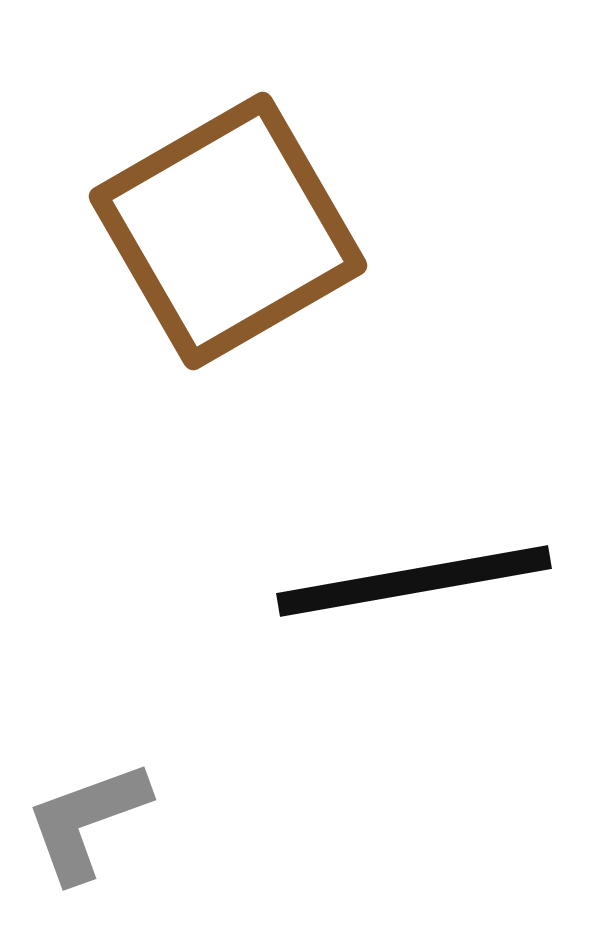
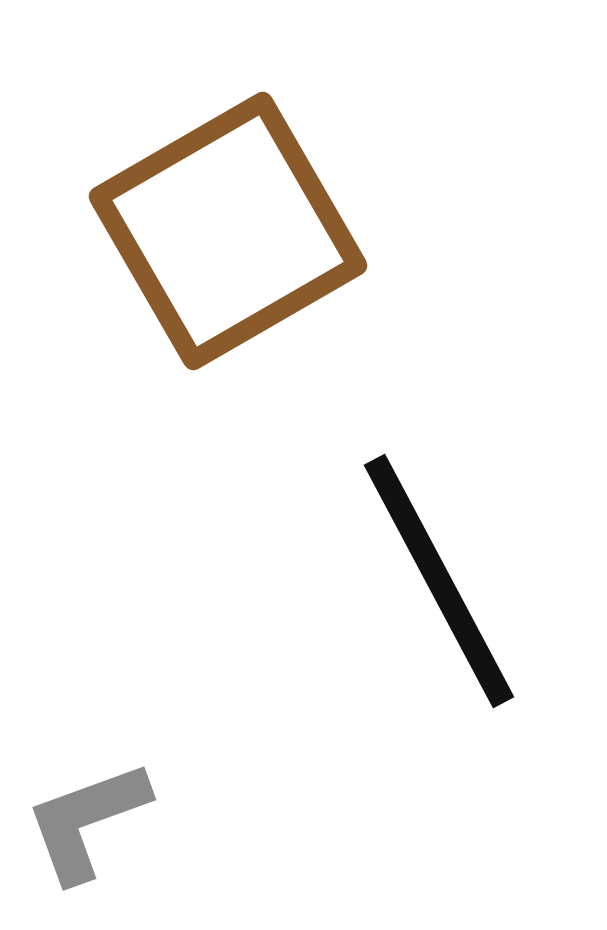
black line: moved 25 px right; rotated 72 degrees clockwise
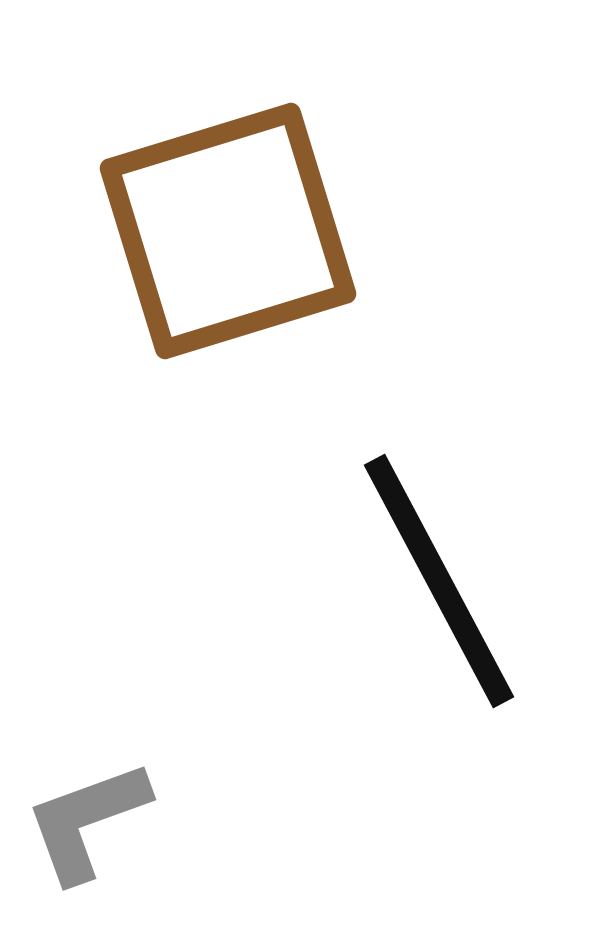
brown square: rotated 13 degrees clockwise
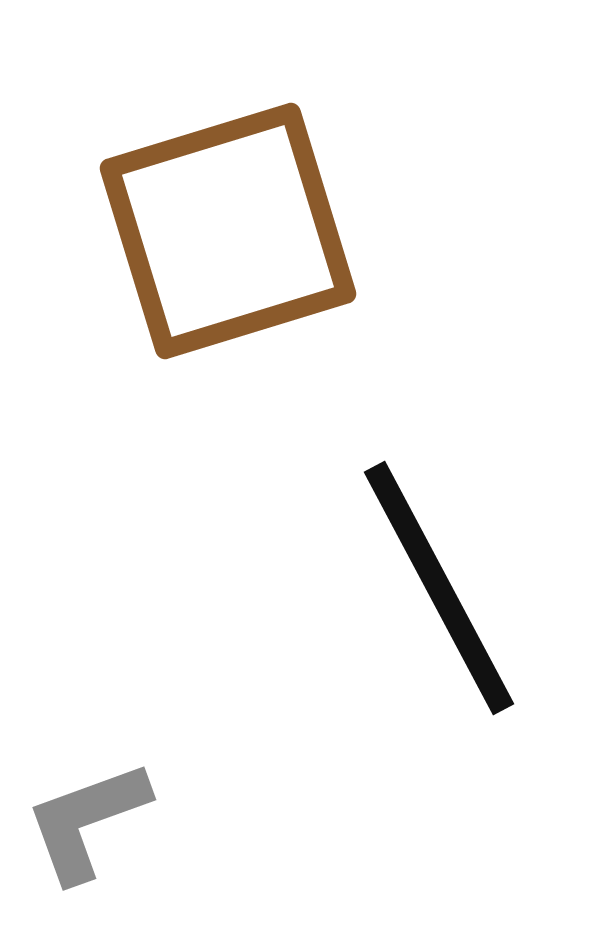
black line: moved 7 px down
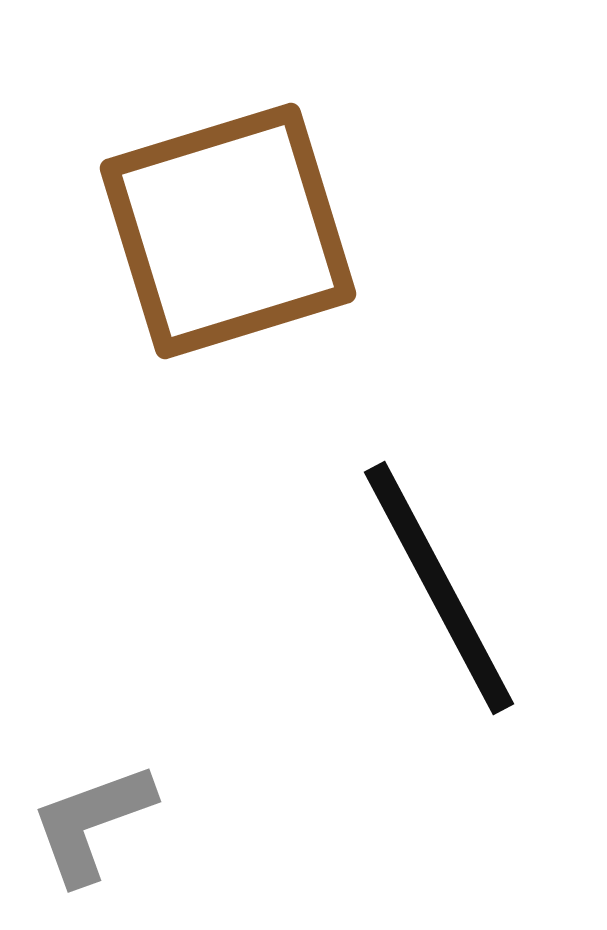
gray L-shape: moved 5 px right, 2 px down
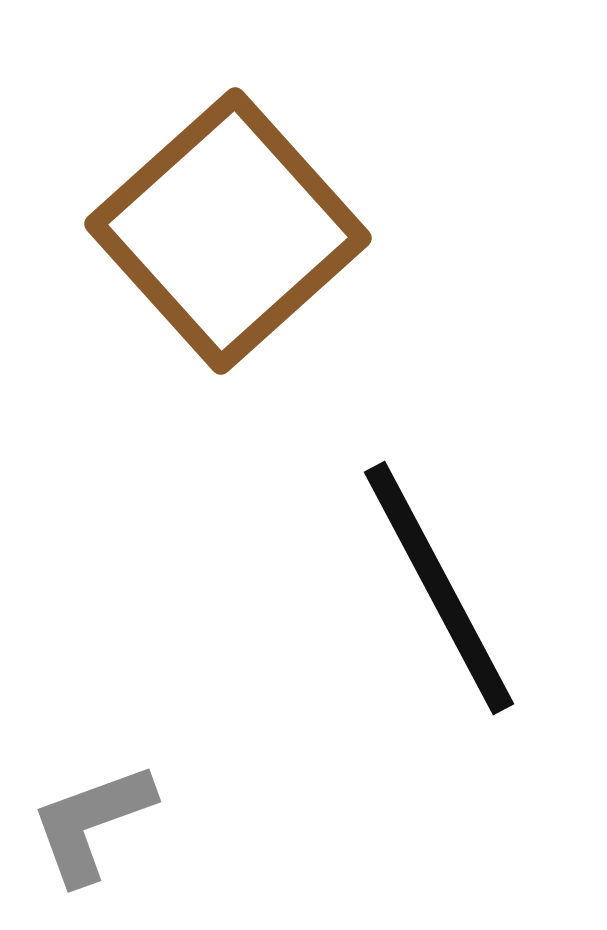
brown square: rotated 25 degrees counterclockwise
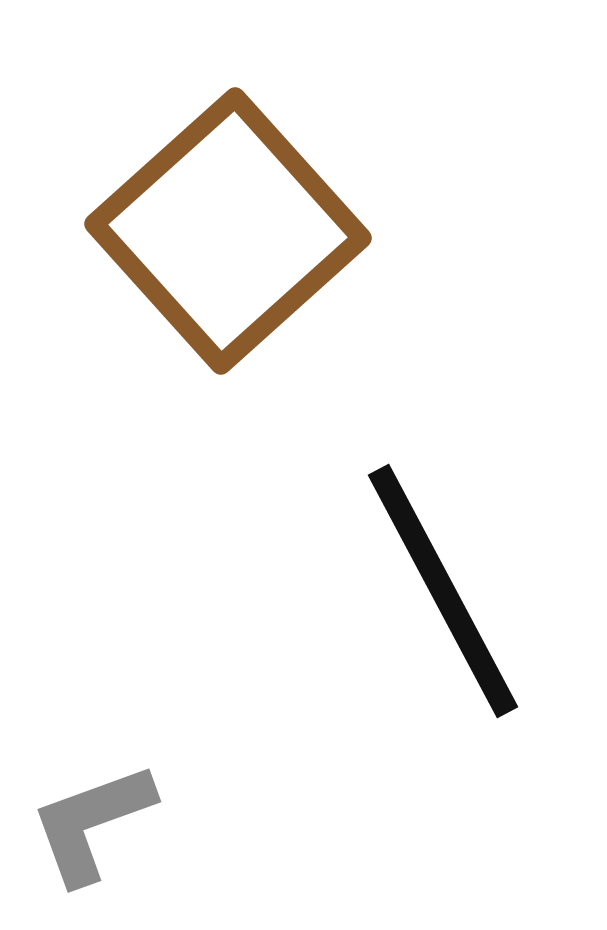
black line: moved 4 px right, 3 px down
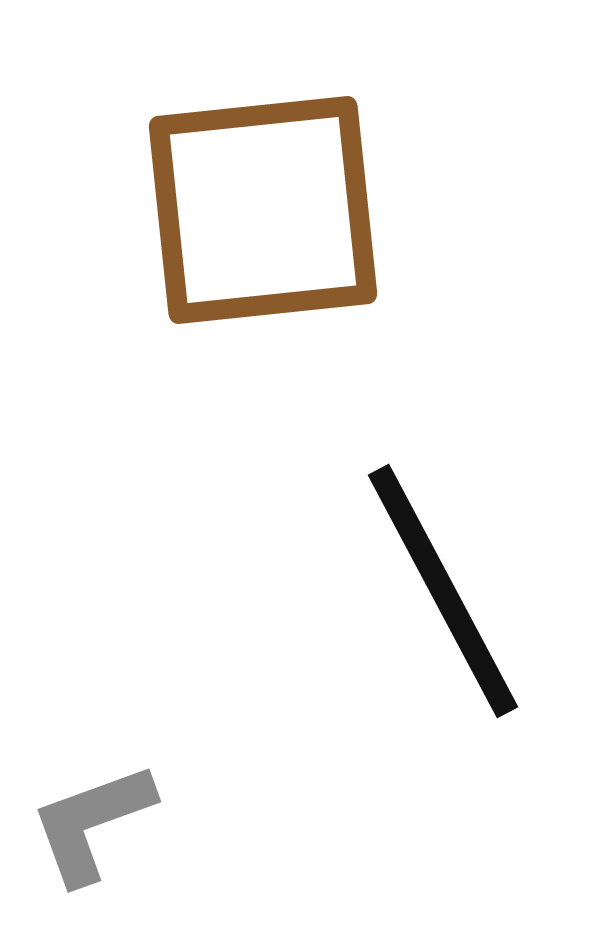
brown square: moved 35 px right, 21 px up; rotated 36 degrees clockwise
